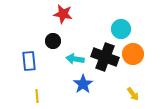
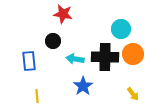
black cross: rotated 20 degrees counterclockwise
blue star: moved 2 px down
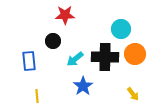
red star: moved 2 px right, 1 px down; rotated 12 degrees counterclockwise
orange circle: moved 2 px right
cyan arrow: rotated 48 degrees counterclockwise
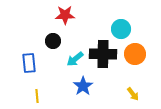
black cross: moved 2 px left, 3 px up
blue rectangle: moved 2 px down
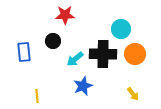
blue rectangle: moved 5 px left, 11 px up
blue star: rotated 12 degrees clockwise
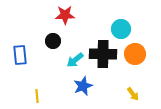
blue rectangle: moved 4 px left, 3 px down
cyan arrow: moved 1 px down
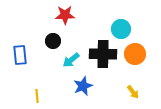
cyan arrow: moved 4 px left
yellow arrow: moved 2 px up
